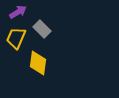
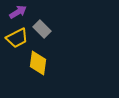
yellow trapezoid: moved 1 px right; rotated 140 degrees counterclockwise
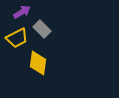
purple arrow: moved 4 px right
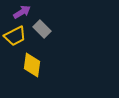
yellow trapezoid: moved 2 px left, 2 px up
yellow diamond: moved 6 px left, 2 px down
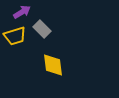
yellow trapezoid: rotated 10 degrees clockwise
yellow diamond: moved 21 px right; rotated 15 degrees counterclockwise
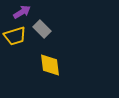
yellow diamond: moved 3 px left
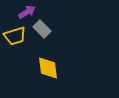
purple arrow: moved 5 px right
yellow diamond: moved 2 px left, 3 px down
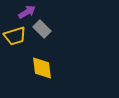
yellow diamond: moved 6 px left
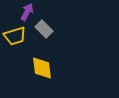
purple arrow: rotated 30 degrees counterclockwise
gray rectangle: moved 2 px right
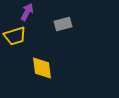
gray rectangle: moved 19 px right, 5 px up; rotated 60 degrees counterclockwise
